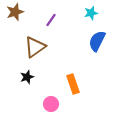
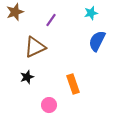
brown triangle: rotated 10 degrees clockwise
pink circle: moved 2 px left, 1 px down
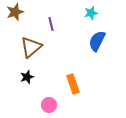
purple line: moved 4 px down; rotated 48 degrees counterclockwise
brown triangle: moved 4 px left; rotated 15 degrees counterclockwise
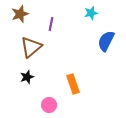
brown star: moved 5 px right, 2 px down
purple line: rotated 24 degrees clockwise
blue semicircle: moved 9 px right
